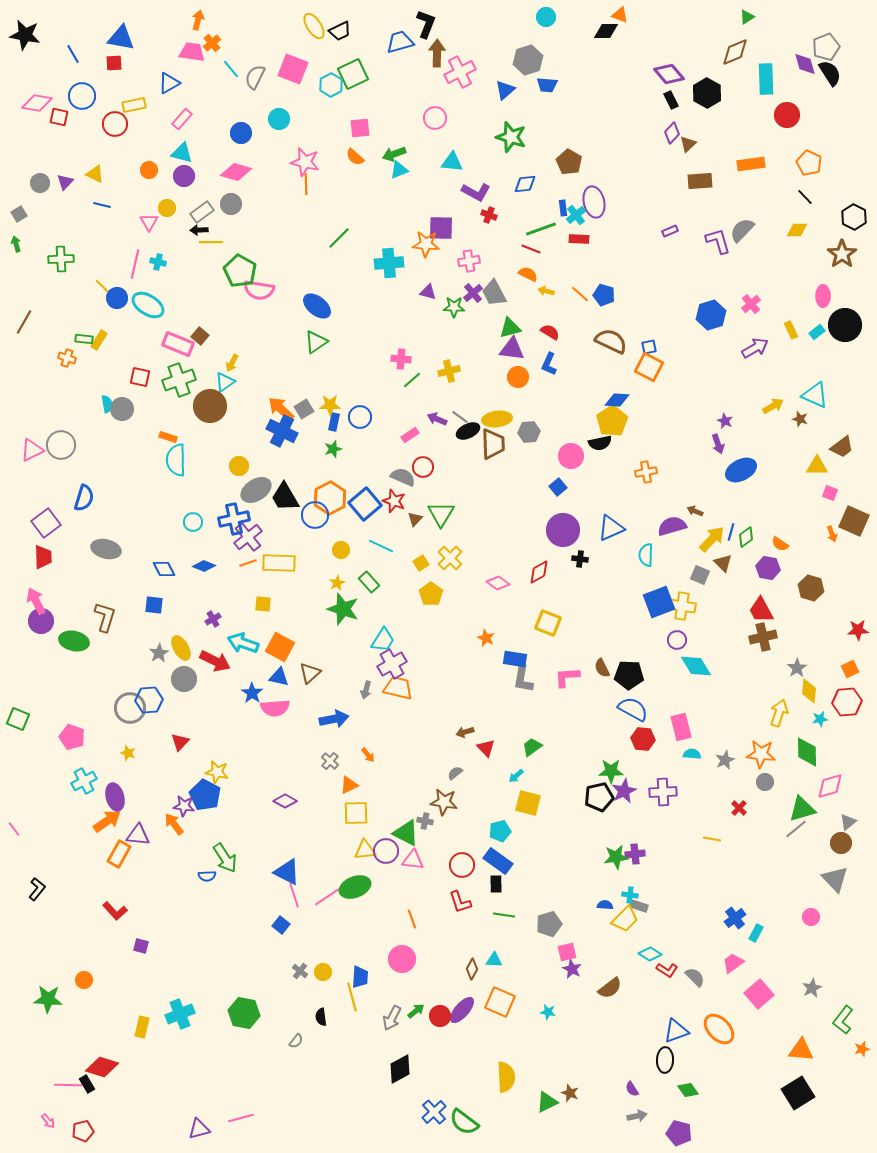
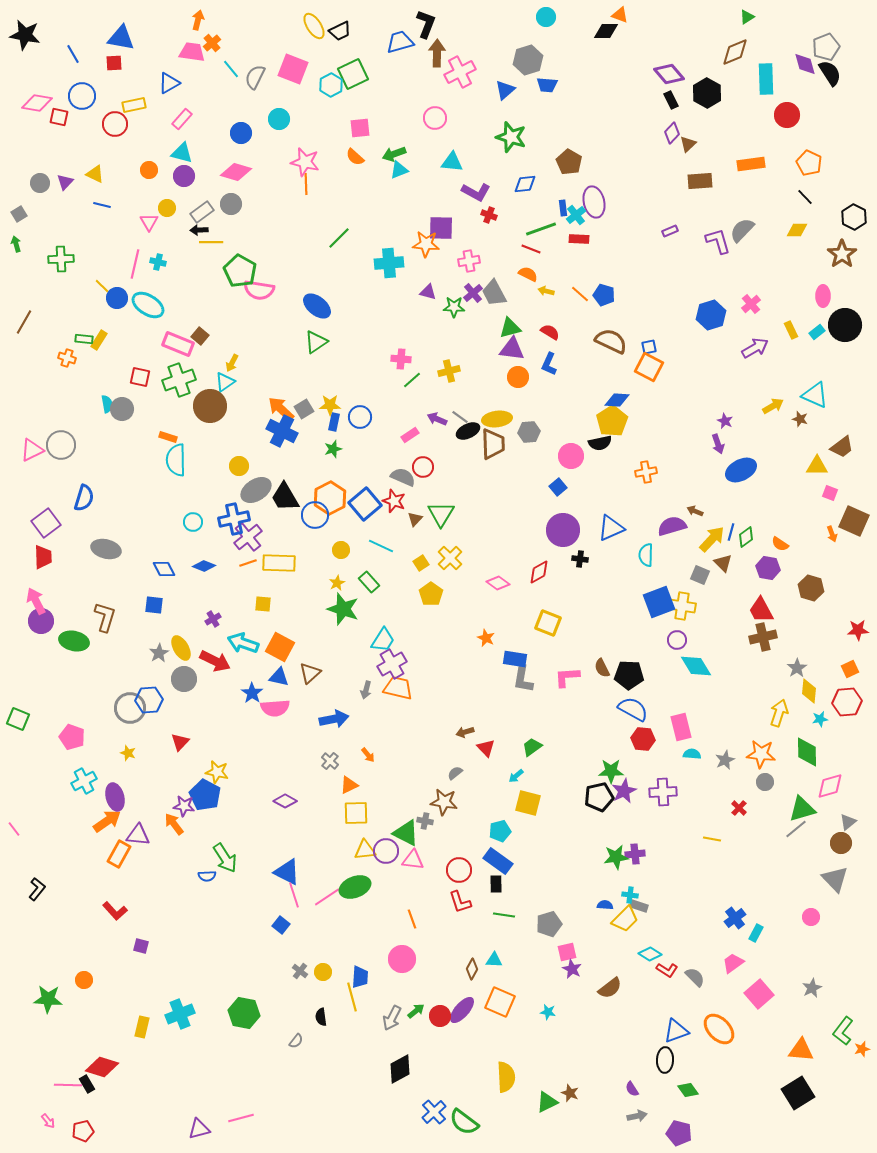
red circle at (462, 865): moved 3 px left, 5 px down
green L-shape at (843, 1020): moved 11 px down
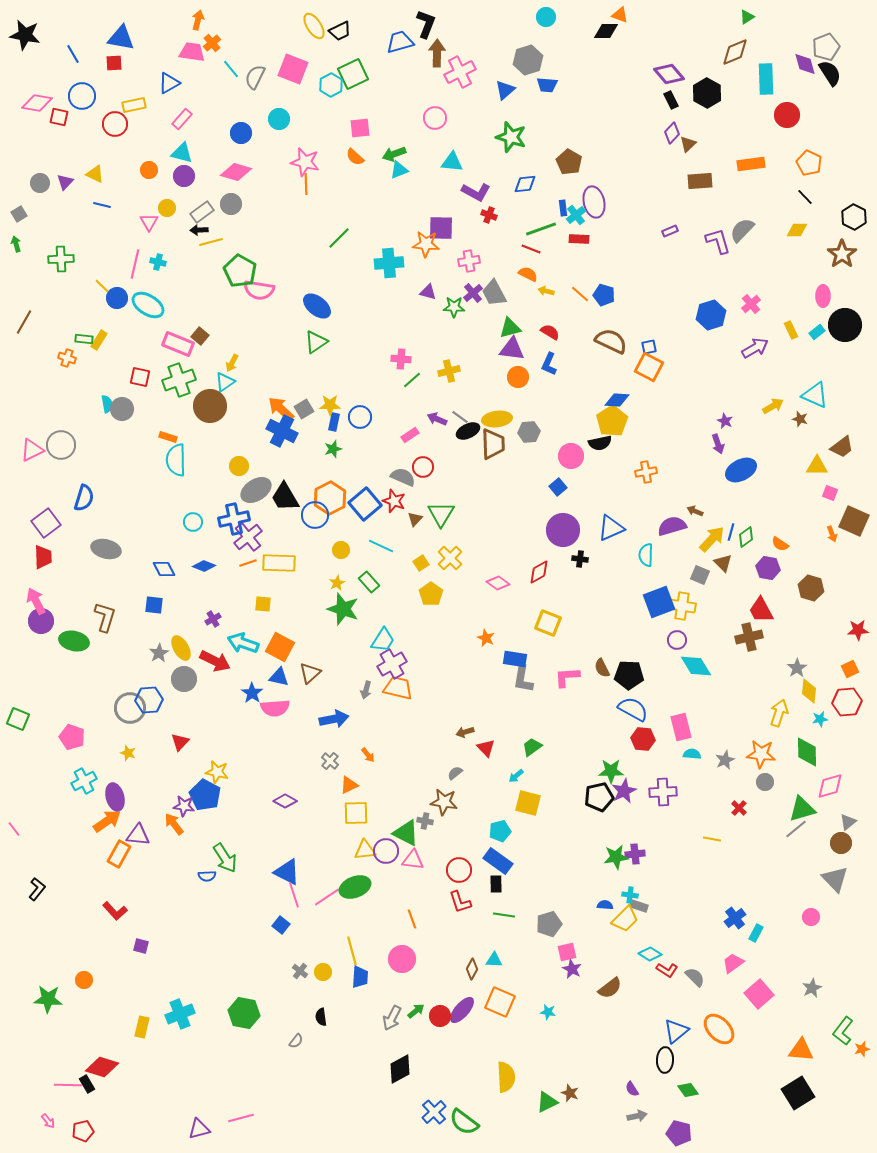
yellow line at (211, 242): rotated 15 degrees counterclockwise
brown cross at (763, 637): moved 14 px left
yellow line at (352, 997): moved 46 px up
blue triangle at (676, 1031): rotated 20 degrees counterclockwise
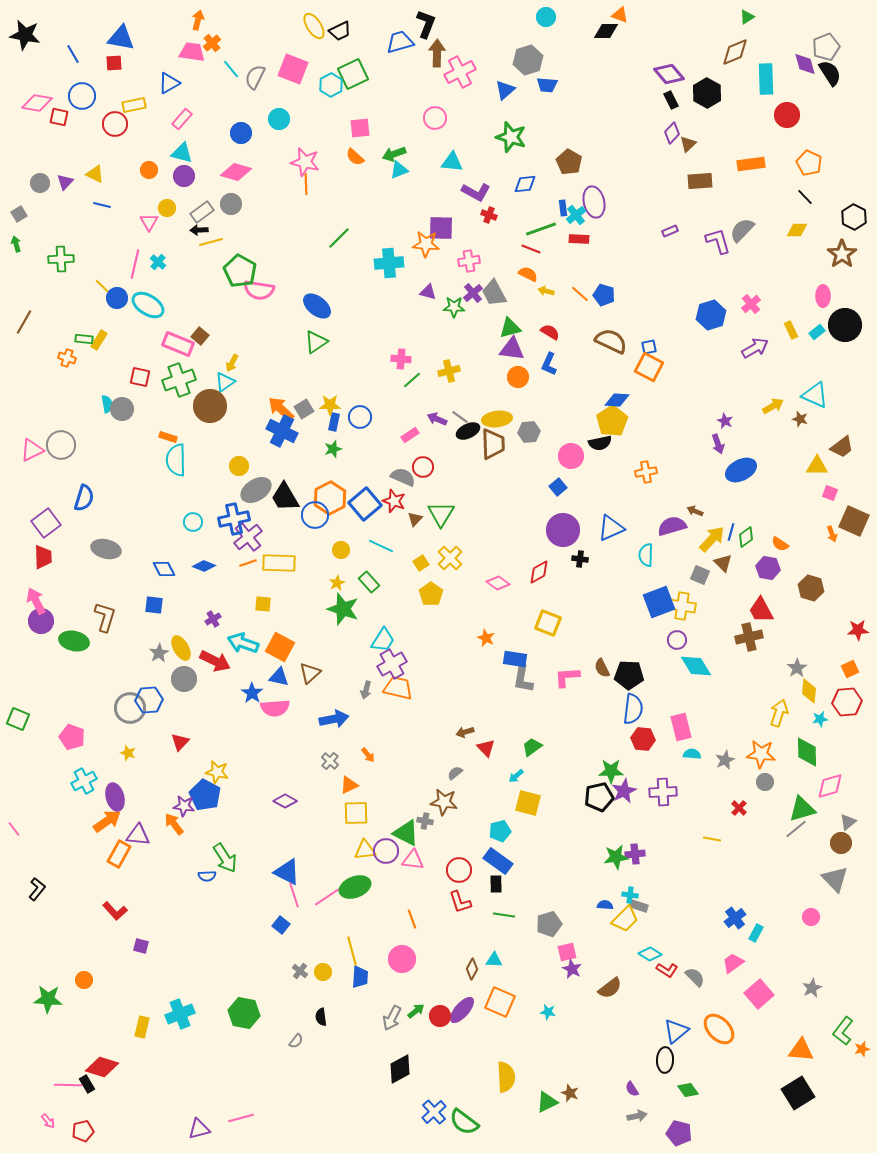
cyan cross at (158, 262): rotated 28 degrees clockwise
blue semicircle at (633, 709): rotated 68 degrees clockwise
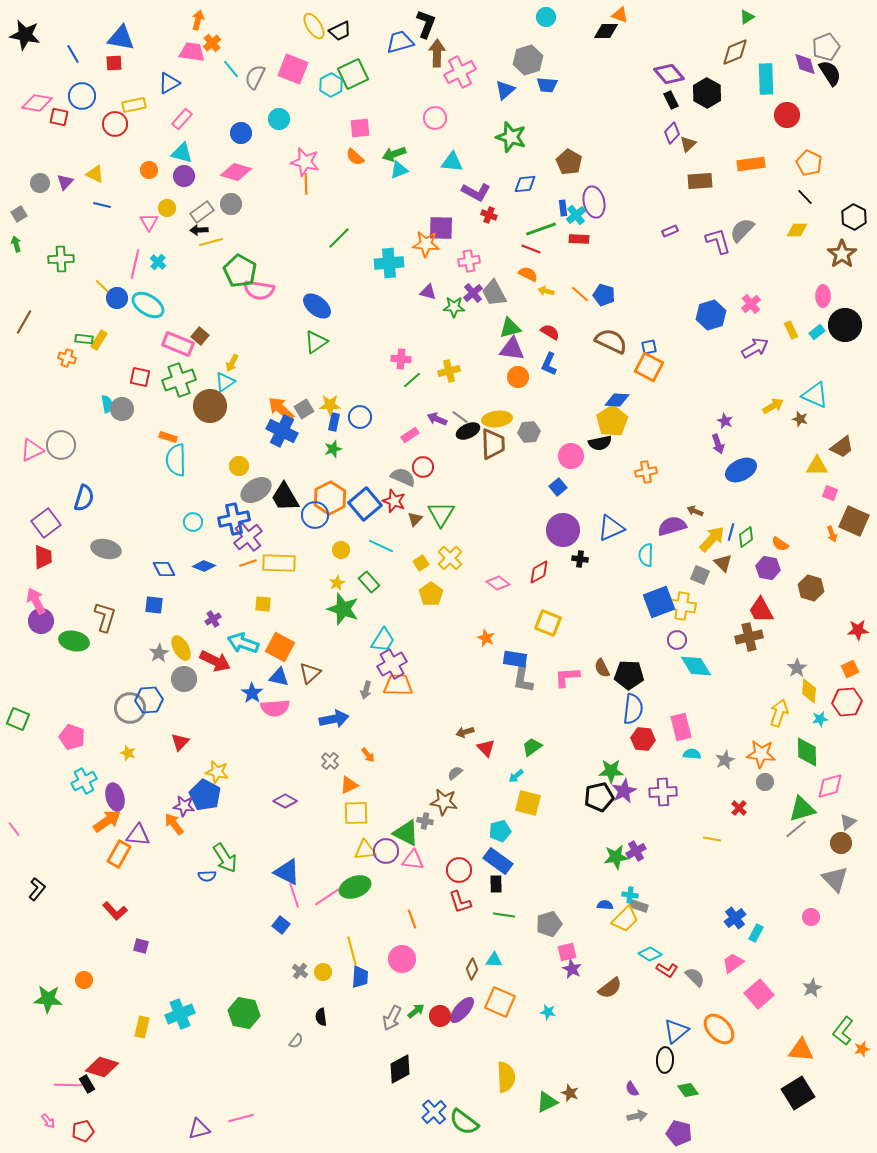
orange trapezoid at (398, 688): moved 3 px up; rotated 12 degrees counterclockwise
purple cross at (635, 854): moved 1 px right, 3 px up; rotated 24 degrees counterclockwise
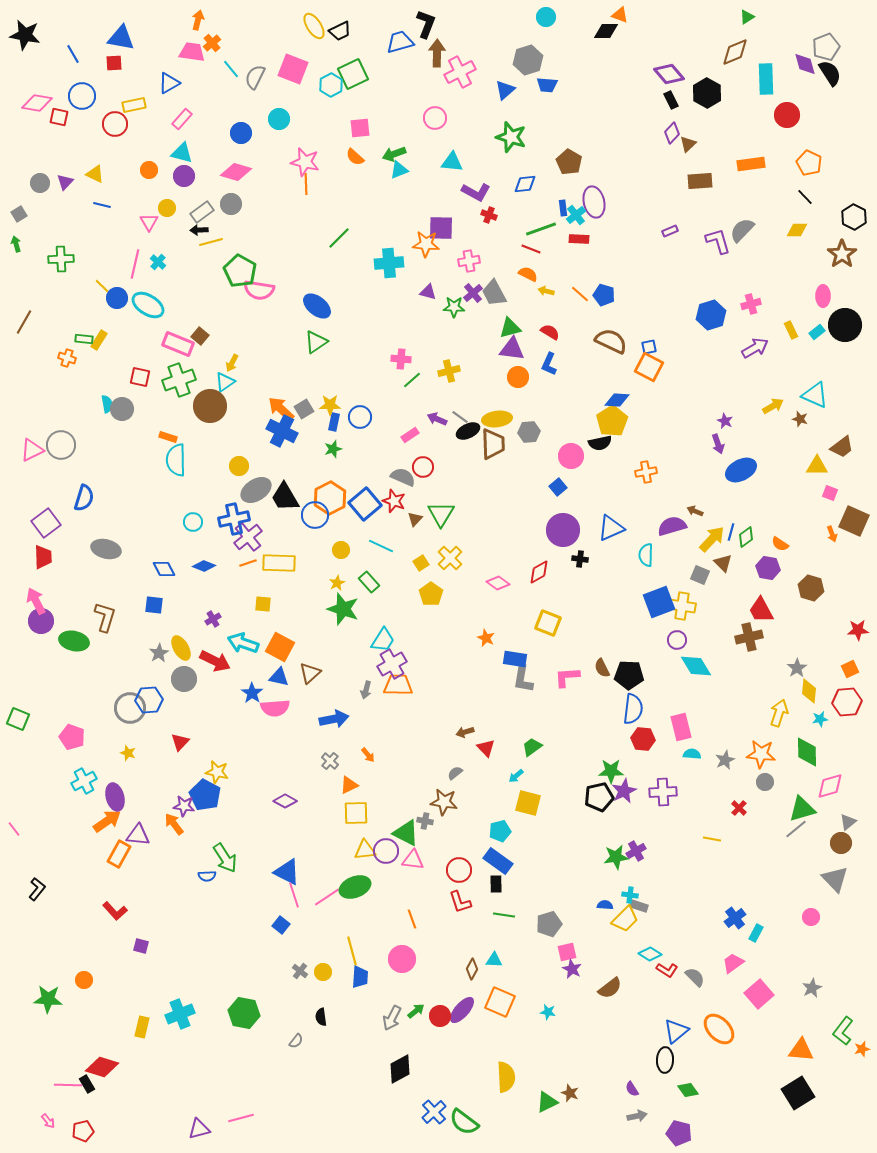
pink cross at (751, 304): rotated 24 degrees clockwise
